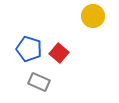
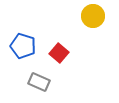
blue pentagon: moved 6 px left, 3 px up
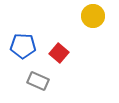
blue pentagon: rotated 15 degrees counterclockwise
gray rectangle: moved 1 px left, 1 px up
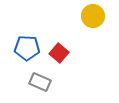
blue pentagon: moved 4 px right, 2 px down
gray rectangle: moved 2 px right, 1 px down
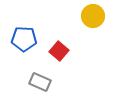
blue pentagon: moved 3 px left, 9 px up
red square: moved 2 px up
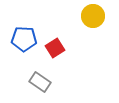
red square: moved 4 px left, 3 px up; rotated 18 degrees clockwise
gray rectangle: rotated 10 degrees clockwise
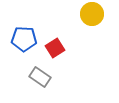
yellow circle: moved 1 px left, 2 px up
gray rectangle: moved 5 px up
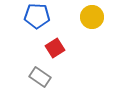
yellow circle: moved 3 px down
blue pentagon: moved 13 px right, 23 px up
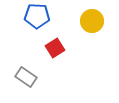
yellow circle: moved 4 px down
gray rectangle: moved 14 px left
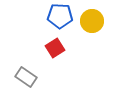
blue pentagon: moved 23 px right
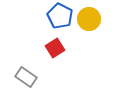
blue pentagon: rotated 25 degrees clockwise
yellow circle: moved 3 px left, 2 px up
